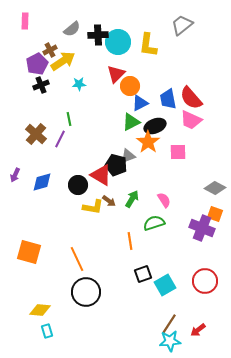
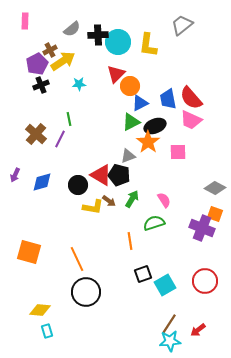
black pentagon at (116, 165): moved 3 px right, 10 px down
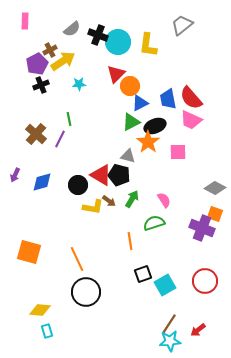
black cross at (98, 35): rotated 24 degrees clockwise
gray triangle at (128, 156): rotated 35 degrees clockwise
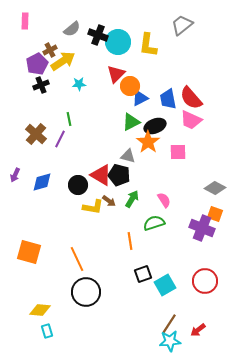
blue triangle at (140, 103): moved 5 px up
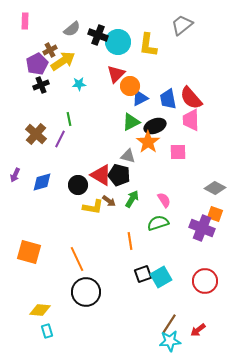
pink trapezoid at (191, 120): rotated 65 degrees clockwise
green semicircle at (154, 223): moved 4 px right
cyan square at (165, 285): moved 4 px left, 8 px up
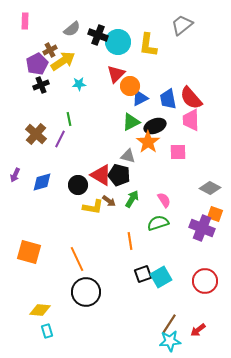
gray diamond at (215, 188): moved 5 px left
